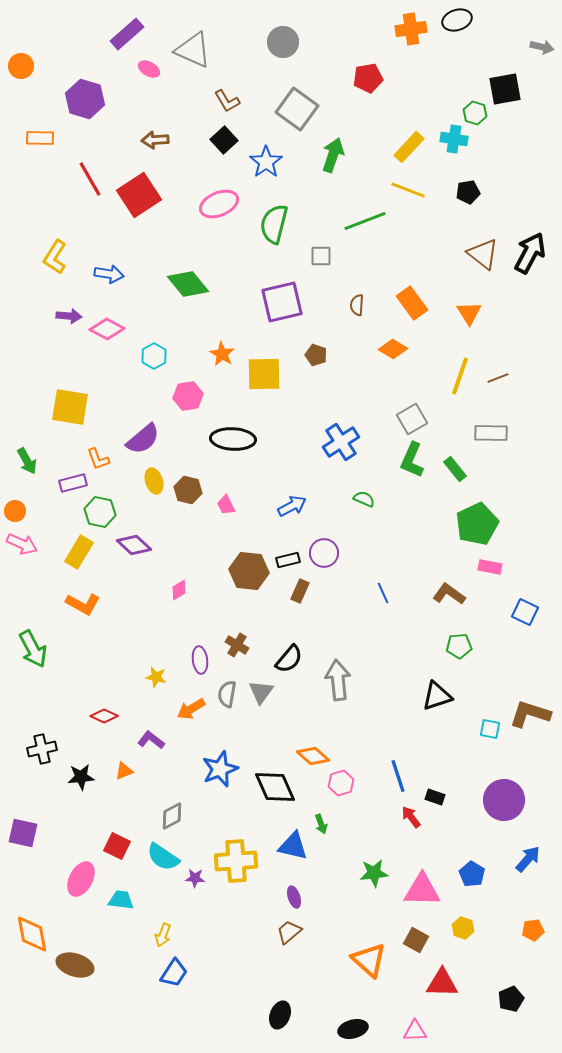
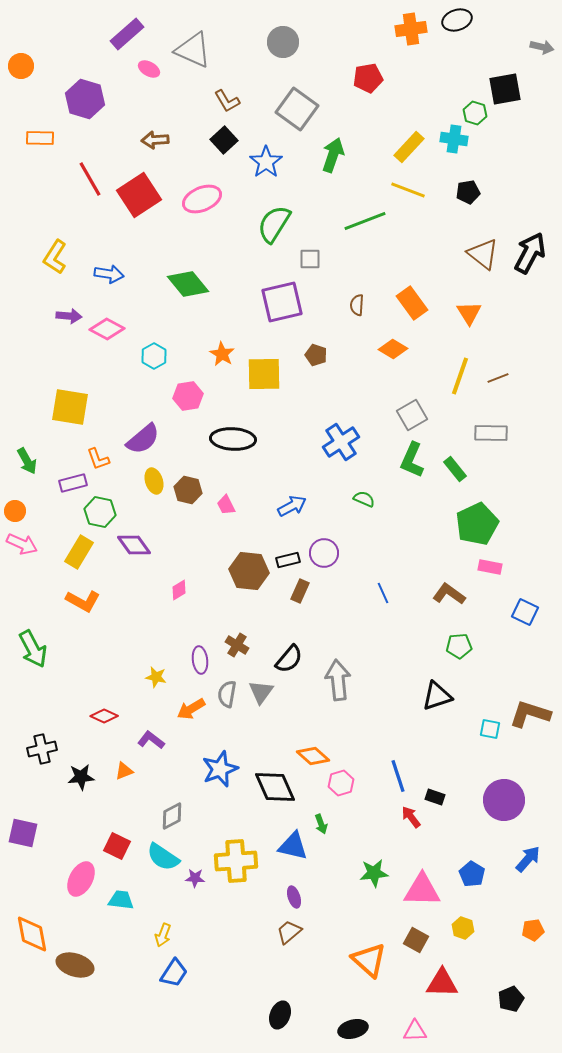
pink ellipse at (219, 204): moved 17 px left, 5 px up
green semicircle at (274, 224): rotated 18 degrees clockwise
gray square at (321, 256): moved 11 px left, 3 px down
gray square at (412, 419): moved 4 px up
purple diamond at (134, 545): rotated 12 degrees clockwise
orange L-shape at (83, 604): moved 3 px up
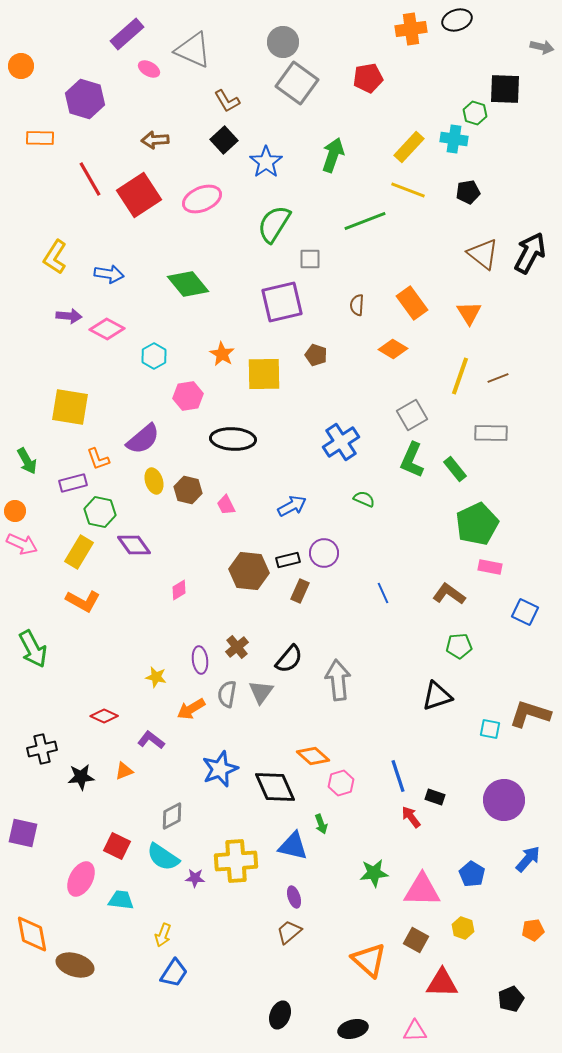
black square at (505, 89): rotated 12 degrees clockwise
gray square at (297, 109): moved 26 px up
brown cross at (237, 645): moved 2 px down; rotated 20 degrees clockwise
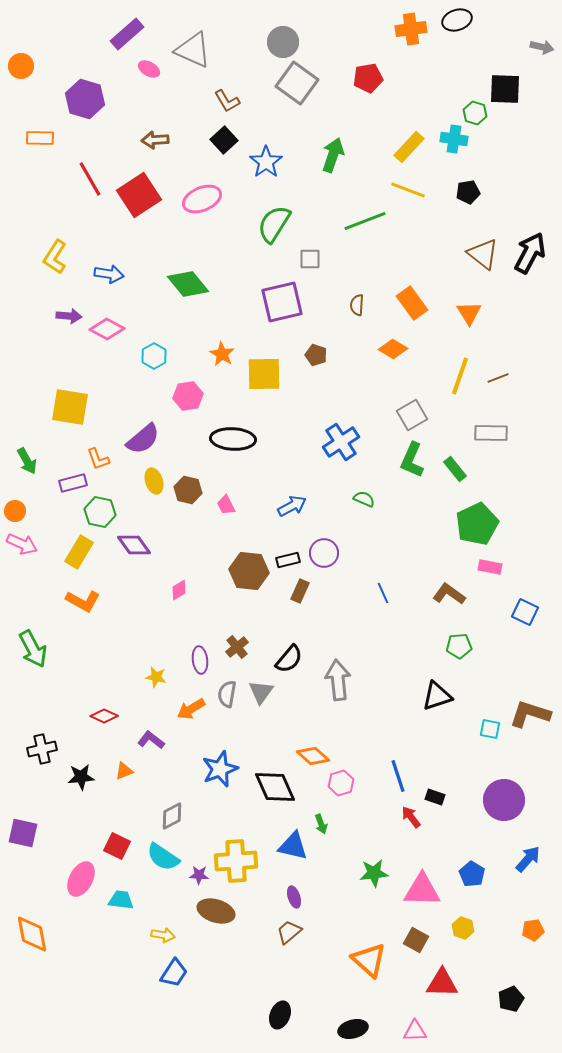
purple star at (195, 878): moved 4 px right, 3 px up
yellow arrow at (163, 935): rotated 100 degrees counterclockwise
brown ellipse at (75, 965): moved 141 px right, 54 px up
